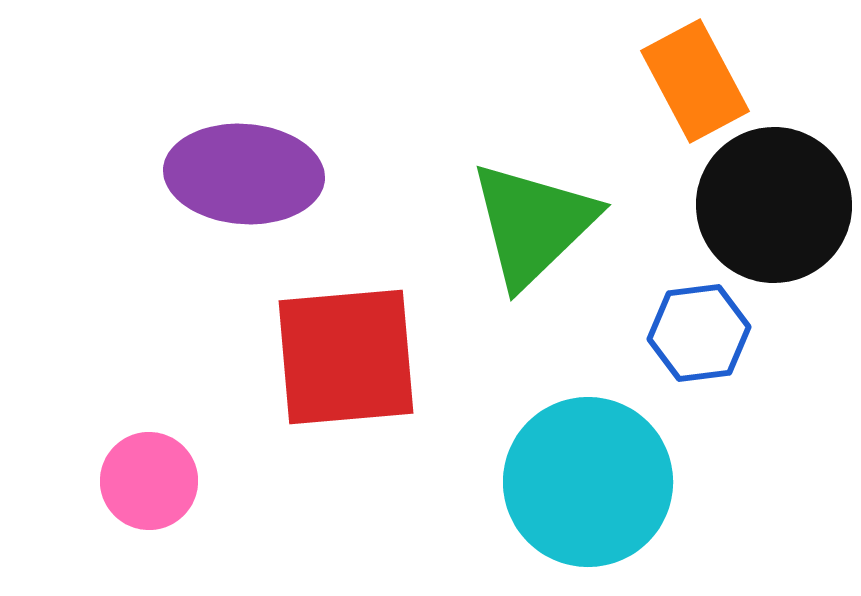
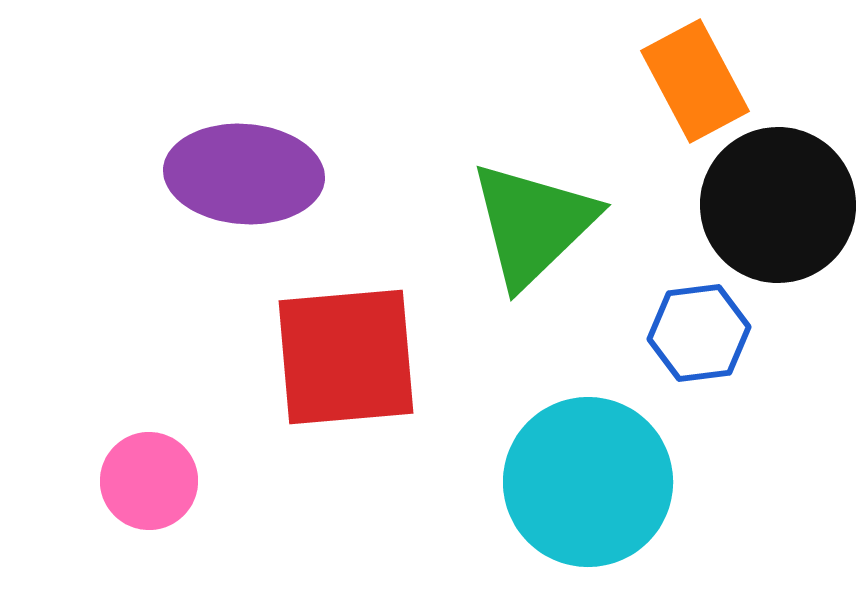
black circle: moved 4 px right
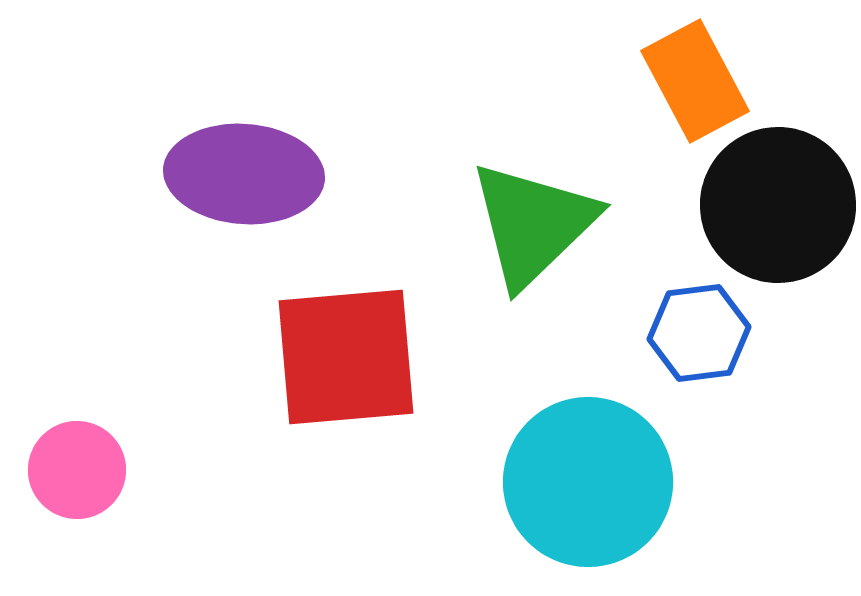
pink circle: moved 72 px left, 11 px up
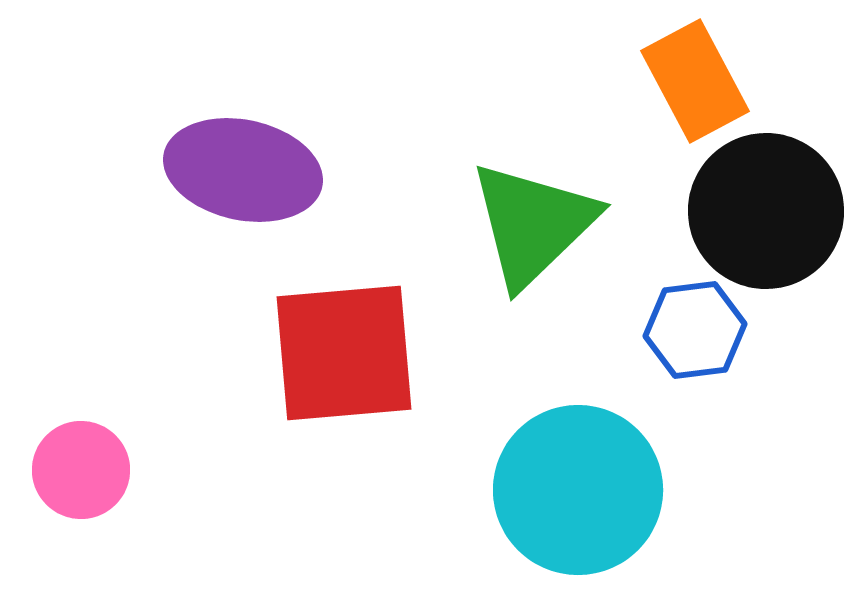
purple ellipse: moved 1 px left, 4 px up; rotated 8 degrees clockwise
black circle: moved 12 px left, 6 px down
blue hexagon: moved 4 px left, 3 px up
red square: moved 2 px left, 4 px up
pink circle: moved 4 px right
cyan circle: moved 10 px left, 8 px down
